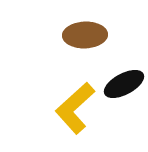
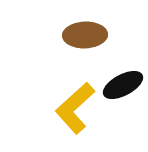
black ellipse: moved 1 px left, 1 px down
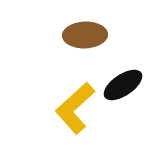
black ellipse: rotated 6 degrees counterclockwise
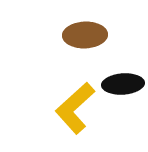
black ellipse: moved 1 px up; rotated 30 degrees clockwise
